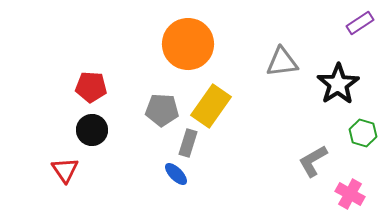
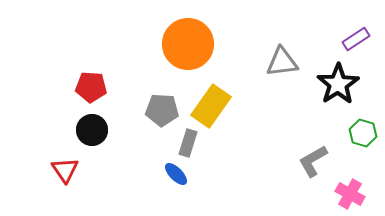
purple rectangle: moved 4 px left, 16 px down
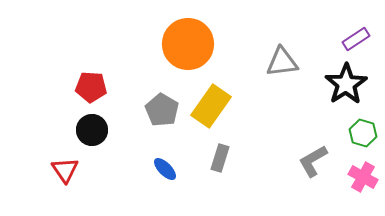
black star: moved 8 px right
gray pentagon: rotated 28 degrees clockwise
gray rectangle: moved 32 px right, 15 px down
blue ellipse: moved 11 px left, 5 px up
pink cross: moved 13 px right, 17 px up
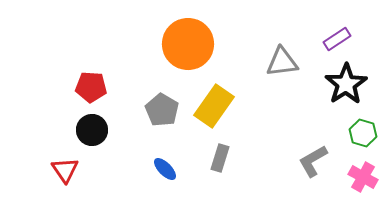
purple rectangle: moved 19 px left
yellow rectangle: moved 3 px right
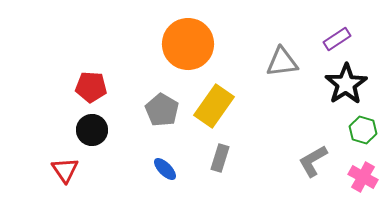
green hexagon: moved 3 px up
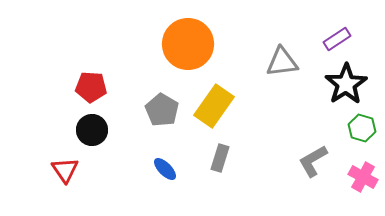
green hexagon: moved 1 px left, 2 px up
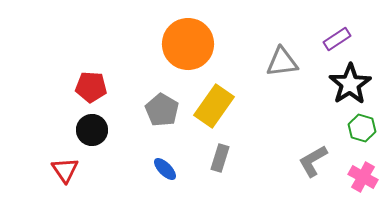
black star: moved 4 px right
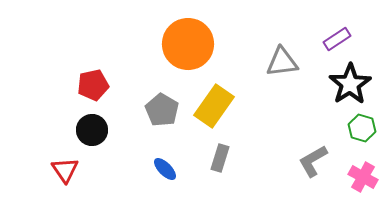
red pentagon: moved 2 px right, 2 px up; rotated 16 degrees counterclockwise
